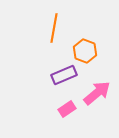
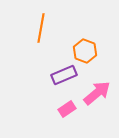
orange line: moved 13 px left
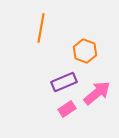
purple rectangle: moved 7 px down
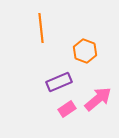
orange line: rotated 16 degrees counterclockwise
purple rectangle: moved 5 px left
pink arrow: moved 1 px right, 6 px down
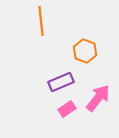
orange line: moved 7 px up
purple rectangle: moved 2 px right
pink arrow: moved 1 px up; rotated 12 degrees counterclockwise
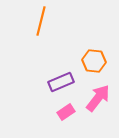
orange line: rotated 20 degrees clockwise
orange hexagon: moved 9 px right, 10 px down; rotated 15 degrees counterclockwise
pink rectangle: moved 1 px left, 3 px down
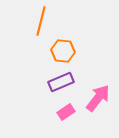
orange hexagon: moved 31 px left, 10 px up
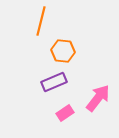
purple rectangle: moved 7 px left
pink rectangle: moved 1 px left, 1 px down
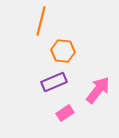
pink arrow: moved 8 px up
